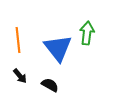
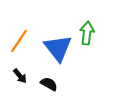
orange line: moved 1 px right, 1 px down; rotated 40 degrees clockwise
black semicircle: moved 1 px left, 1 px up
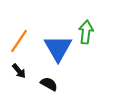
green arrow: moved 1 px left, 1 px up
blue triangle: rotated 8 degrees clockwise
black arrow: moved 1 px left, 5 px up
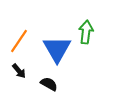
blue triangle: moved 1 px left, 1 px down
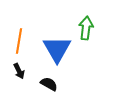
green arrow: moved 4 px up
orange line: rotated 25 degrees counterclockwise
black arrow: rotated 14 degrees clockwise
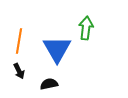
black semicircle: rotated 42 degrees counterclockwise
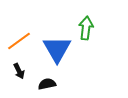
orange line: rotated 45 degrees clockwise
black semicircle: moved 2 px left
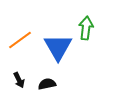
orange line: moved 1 px right, 1 px up
blue triangle: moved 1 px right, 2 px up
black arrow: moved 9 px down
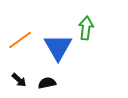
black arrow: rotated 21 degrees counterclockwise
black semicircle: moved 1 px up
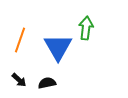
orange line: rotated 35 degrees counterclockwise
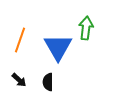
black semicircle: moved 1 px right, 1 px up; rotated 78 degrees counterclockwise
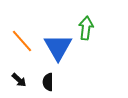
orange line: moved 2 px right, 1 px down; rotated 60 degrees counterclockwise
